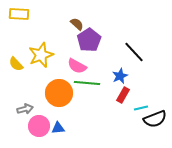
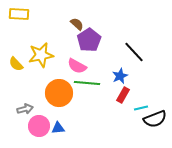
yellow star: rotated 10 degrees clockwise
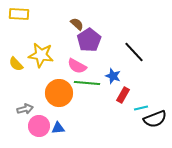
yellow star: rotated 20 degrees clockwise
blue star: moved 7 px left; rotated 28 degrees counterclockwise
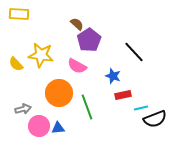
green line: moved 24 px down; rotated 65 degrees clockwise
red rectangle: rotated 49 degrees clockwise
gray arrow: moved 2 px left
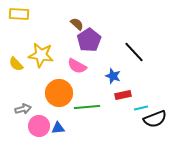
green line: rotated 75 degrees counterclockwise
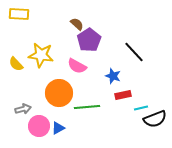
blue triangle: rotated 24 degrees counterclockwise
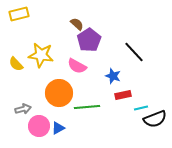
yellow rectangle: rotated 18 degrees counterclockwise
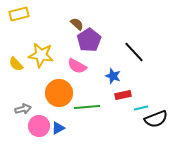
black semicircle: moved 1 px right
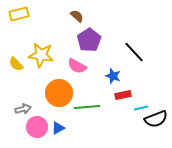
brown semicircle: moved 8 px up
pink circle: moved 2 px left, 1 px down
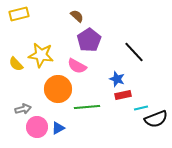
blue star: moved 4 px right, 3 px down
orange circle: moved 1 px left, 4 px up
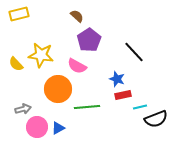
cyan line: moved 1 px left, 1 px up
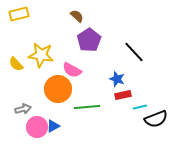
pink semicircle: moved 5 px left, 4 px down
blue triangle: moved 5 px left, 2 px up
